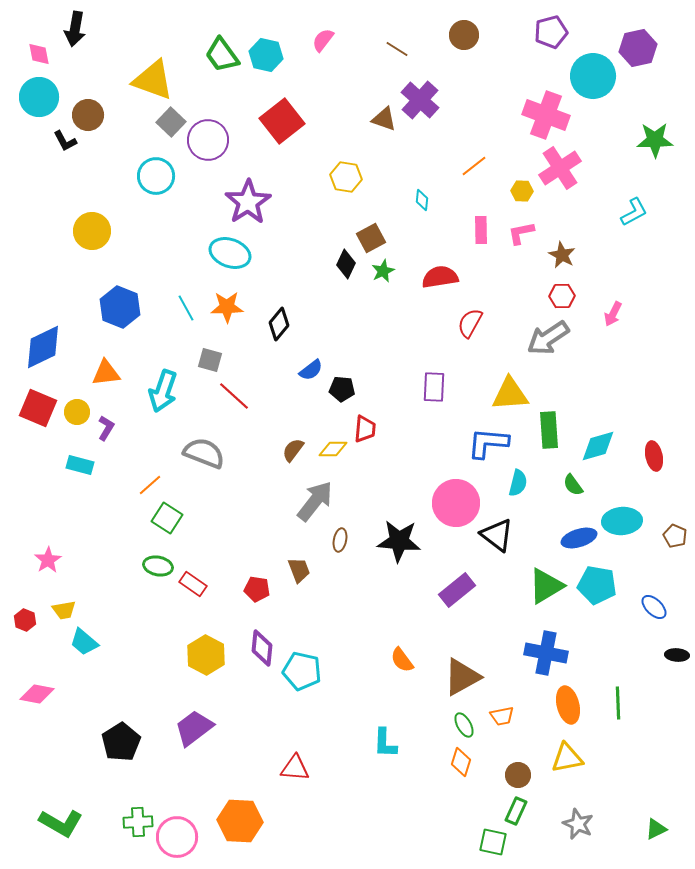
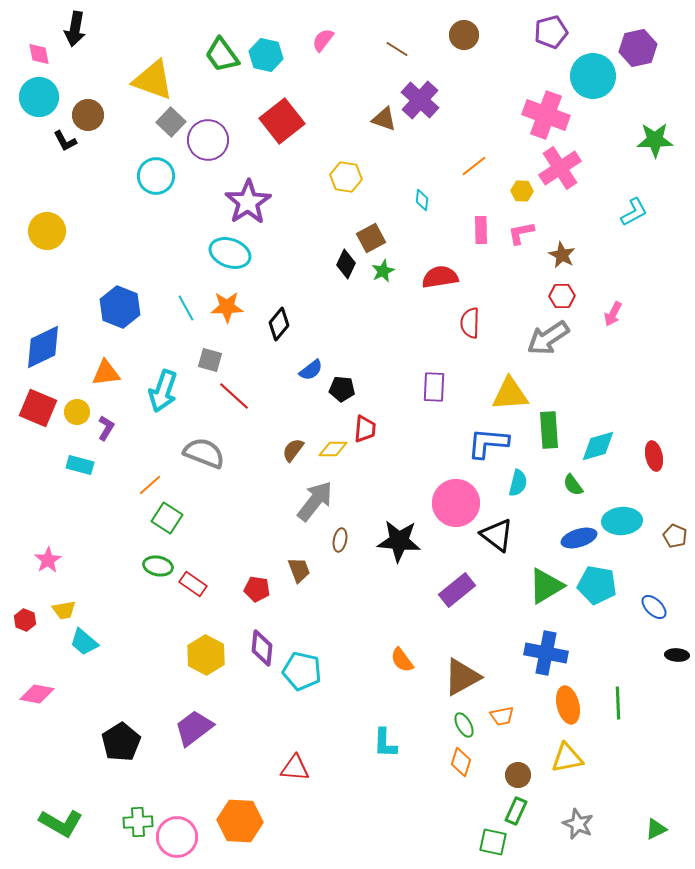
yellow circle at (92, 231): moved 45 px left
red semicircle at (470, 323): rotated 28 degrees counterclockwise
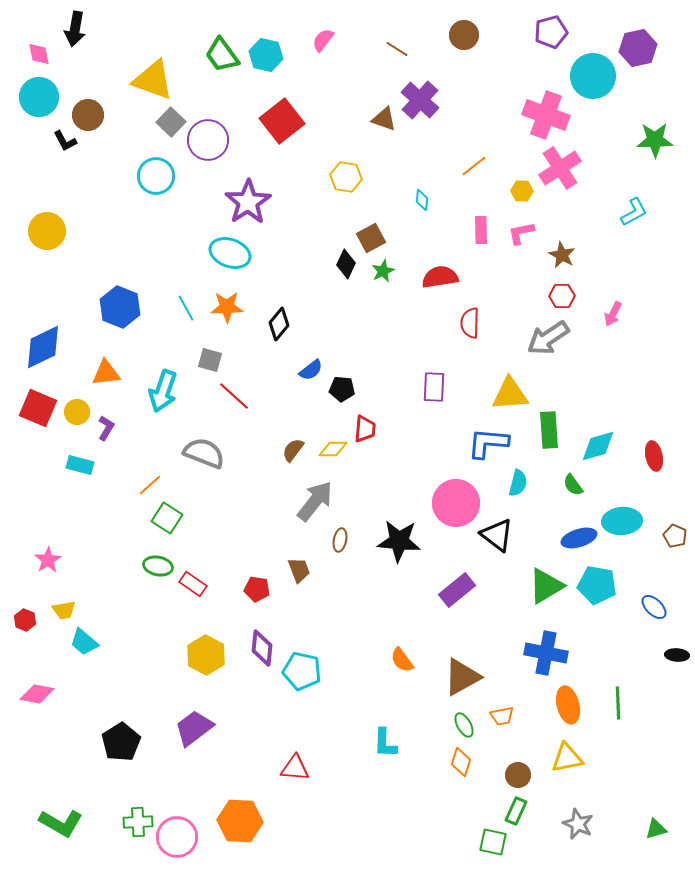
green triangle at (656, 829): rotated 10 degrees clockwise
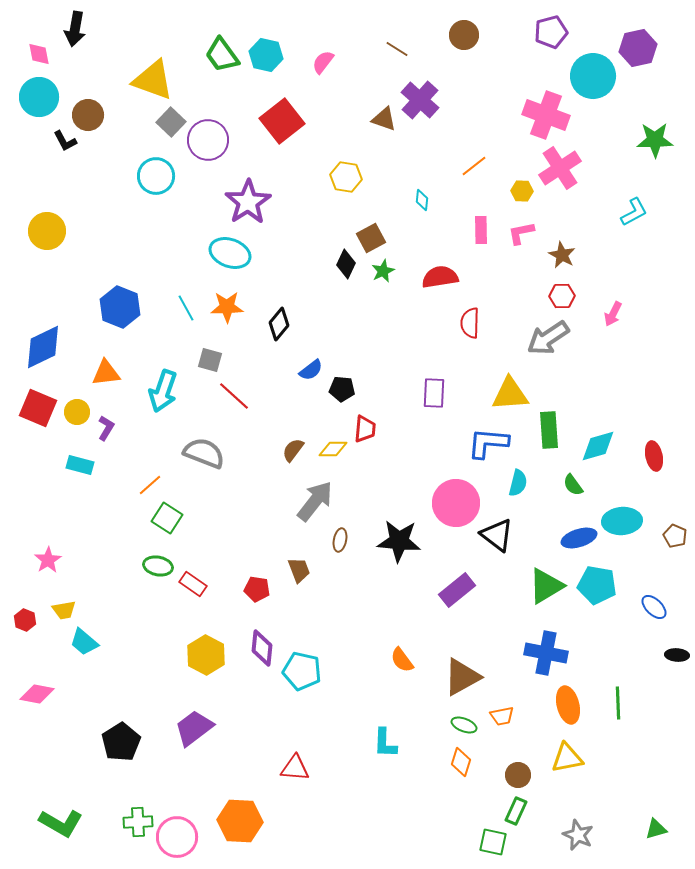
pink semicircle at (323, 40): moved 22 px down
purple rectangle at (434, 387): moved 6 px down
green ellipse at (464, 725): rotated 40 degrees counterclockwise
gray star at (578, 824): moved 11 px down
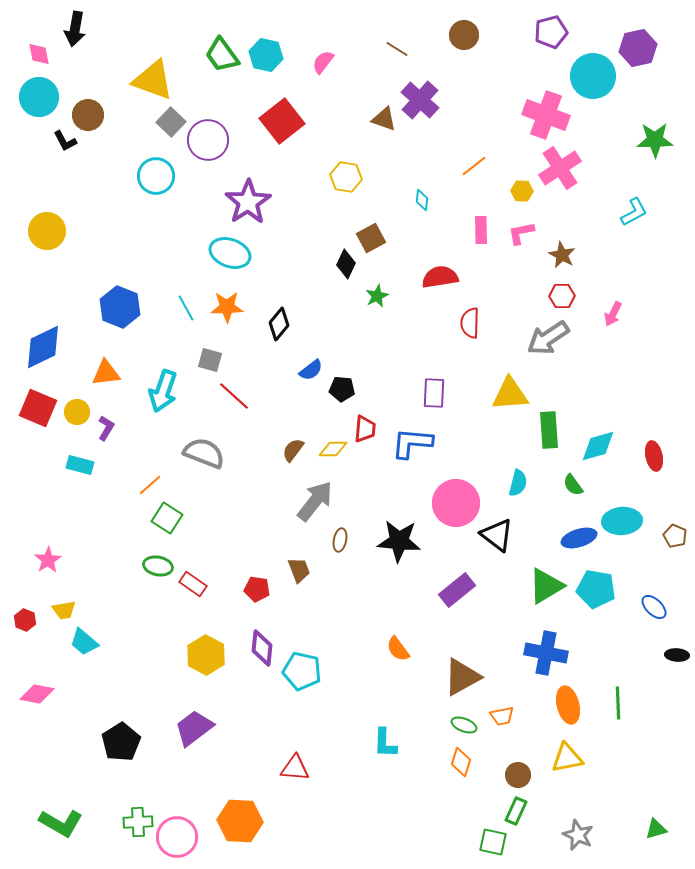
green star at (383, 271): moved 6 px left, 25 px down
blue L-shape at (488, 443): moved 76 px left
cyan pentagon at (597, 585): moved 1 px left, 4 px down
orange semicircle at (402, 660): moved 4 px left, 11 px up
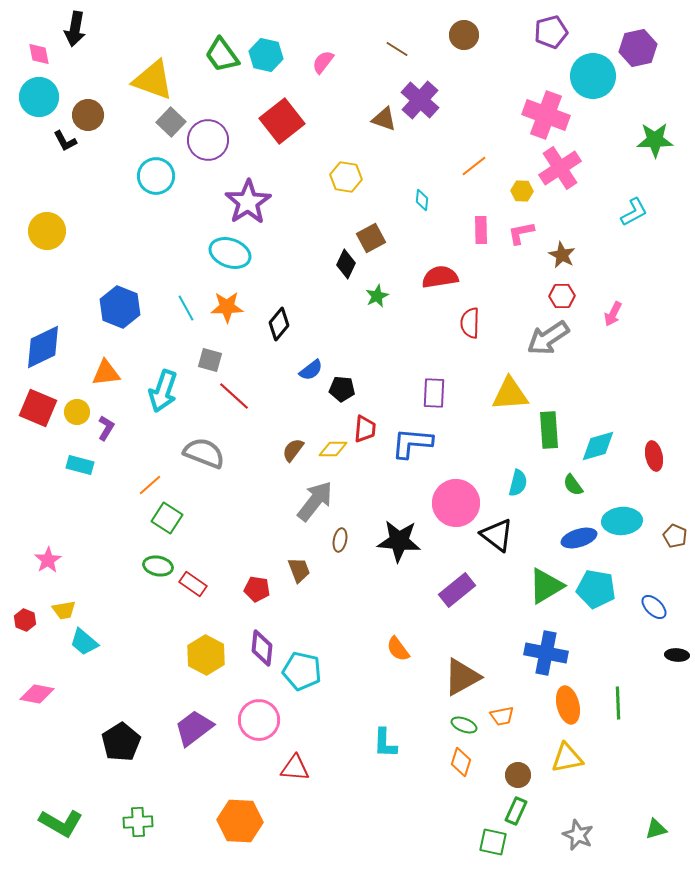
pink circle at (177, 837): moved 82 px right, 117 px up
